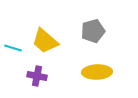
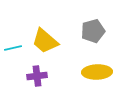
cyan line: rotated 30 degrees counterclockwise
purple cross: rotated 18 degrees counterclockwise
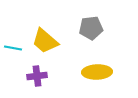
gray pentagon: moved 2 px left, 3 px up; rotated 10 degrees clockwise
cyan line: rotated 24 degrees clockwise
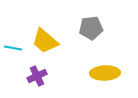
yellow ellipse: moved 8 px right, 1 px down
purple cross: rotated 18 degrees counterclockwise
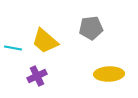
yellow ellipse: moved 4 px right, 1 px down
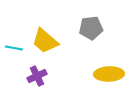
cyan line: moved 1 px right
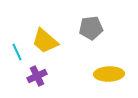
cyan line: moved 3 px right, 4 px down; rotated 54 degrees clockwise
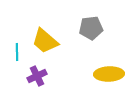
cyan line: rotated 24 degrees clockwise
